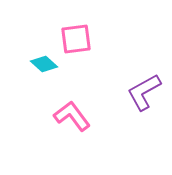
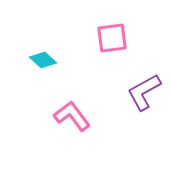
pink square: moved 36 px right, 1 px up
cyan diamond: moved 1 px left, 4 px up
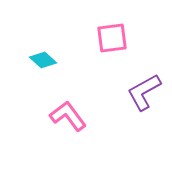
pink L-shape: moved 4 px left
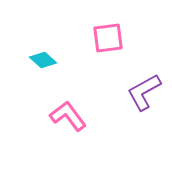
pink square: moved 4 px left
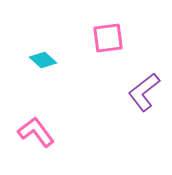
purple L-shape: rotated 9 degrees counterclockwise
pink L-shape: moved 32 px left, 16 px down
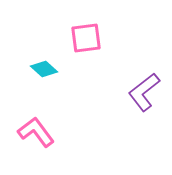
pink square: moved 22 px left
cyan diamond: moved 1 px right, 9 px down
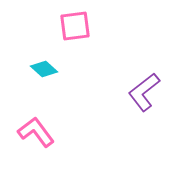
pink square: moved 11 px left, 12 px up
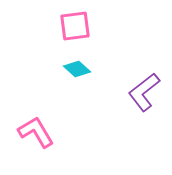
cyan diamond: moved 33 px right
pink L-shape: rotated 6 degrees clockwise
